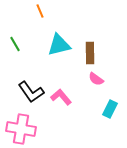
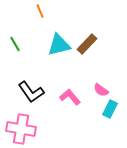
brown rectangle: moved 3 px left, 9 px up; rotated 45 degrees clockwise
pink semicircle: moved 5 px right, 11 px down
pink L-shape: moved 9 px right
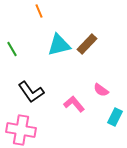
orange line: moved 1 px left
green line: moved 3 px left, 5 px down
pink L-shape: moved 4 px right, 7 px down
cyan rectangle: moved 5 px right, 8 px down
pink cross: moved 1 px down
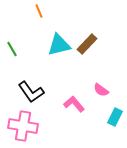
pink cross: moved 2 px right, 4 px up
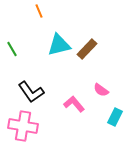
brown rectangle: moved 5 px down
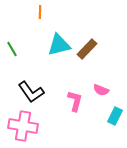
orange line: moved 1 px right, 1 px down; rotated 24 degrees clockwise
pink semicircle: rotated 14 degrees counterclockwise
pink L-shape: moved 1 px right, 3 px up; rotated 55 degrees clockwise
cyan rectangle: moved 1 px up
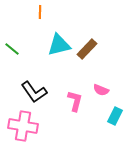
green line: rotated 21 degrees counterclockwise
black L-shape: moved 3 px right
